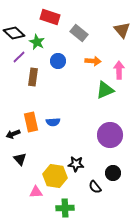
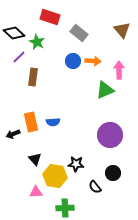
blue circle: moved 15 px right
black triangle: moved 15 px right
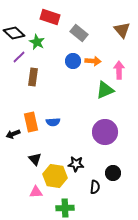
purple circle: moved 5 px left, 3 px up
black semicircle: rotated 136 degrees counterclockwise
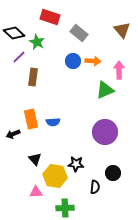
orange rectangle: moved 3 px up
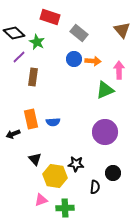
blue circle: moved 1 px right, 2 px up
pink triangle: moved 5 px right, 8 px down; rotated 16 degrees counterclockwise
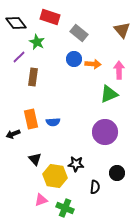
black diamond: moved 2 px right, 10 px up; rotated 10 degrees clockwise
orange arrow: moved 3 px down
green triangle: moved 4 px right, 4 px down
black circle: moved 4 px right
green cross: rotated 24 degrees clockwise
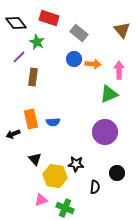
red rectangle: moved 1 px left, 1 px down
